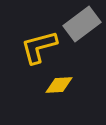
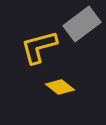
yellow diamond: moved 1 px right, 2 px down; rotated 40 degrees clockwise
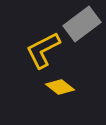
yellow L-shape: moved 4 px right, 3 px down; rotated 12 degrees counterclockwise
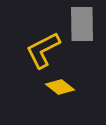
gray rectangle: rotated 54 degrees counterclockwise
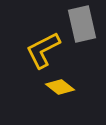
gray rectangle: rotated 12 degrees counterclockwise
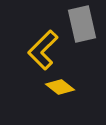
yellow L-shape: rotated 18 degrees counterclockwise
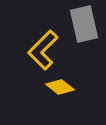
gray rectangle: moved 2 px right
